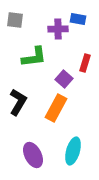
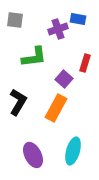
purple cross: rotated 18 degrees counterclockwise
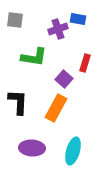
green L-shape: rotated 16 degrees clockwise
black L-shape: rotated 28 degrees counterclockwise
purple ellipse: moved 1 px left, 7 px up; rotated 60 degrees counterclockwise
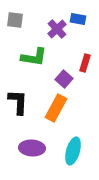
purple cross: moved 1 px left; rotated 24 degrees counterclockwise
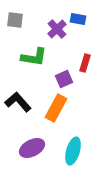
purple square: rotated 24 degrees clockwise
black L-shape: rotated 44 degrees counterclockwise
purple ellipse: rotated 30 degrees counterclockwise
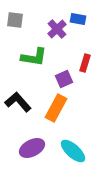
cyan ellipse: rotated 64 degrees counterclockwise
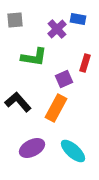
gray square: rotated 12 degrees counterclockwise
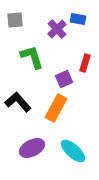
green L-shape: moved 2 px left; rotated 116 degrees counterclockwise
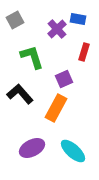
gray square: rotated 24 degrees counterclockwise
red rectangle: moved 1 px left, 11 px up
black L-shape: moved 2 px right, 8 px up
